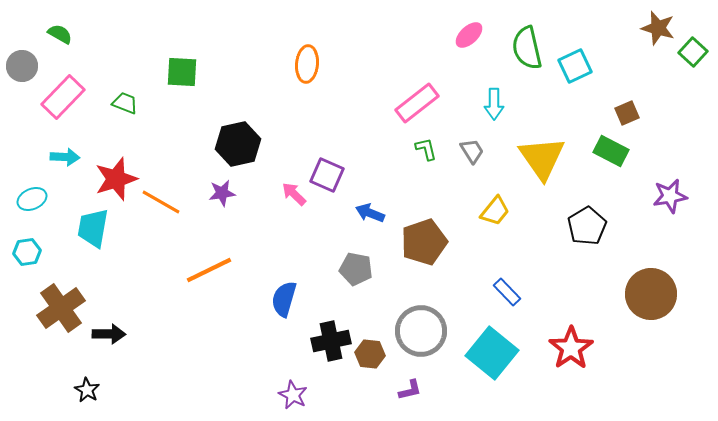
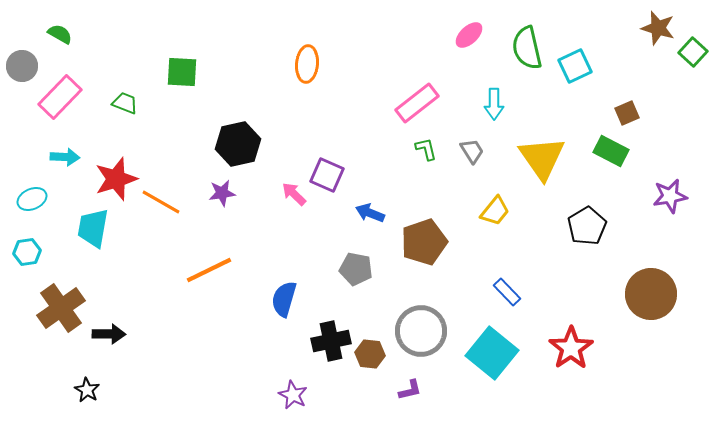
pink rectangle at (63, 97): moved 3 px left
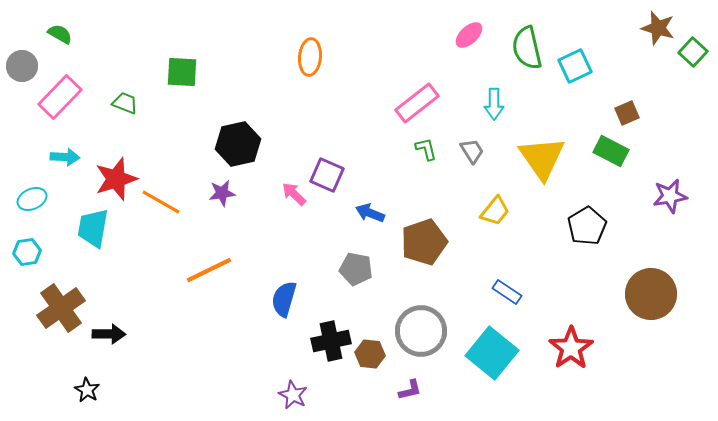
orange ellipse at (307, 64): moved 3 px right, 7 px up
blue rectangle at (507, 292): rotated 12 degrees counterclockwise
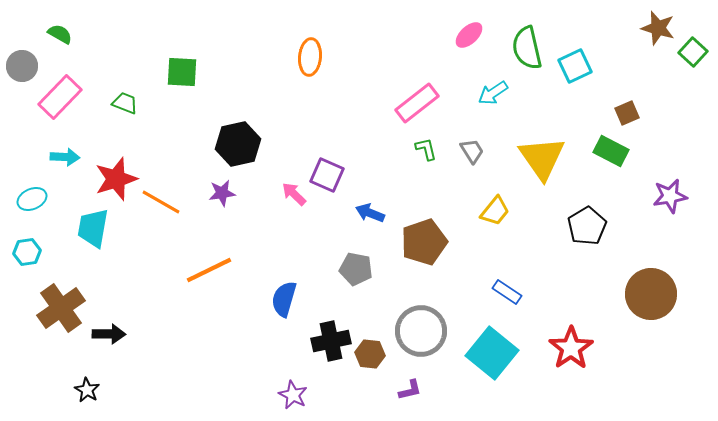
cyan arrow at (494, 104): moved 1 px left, 11 px up; rotated 56 degrees clockwise
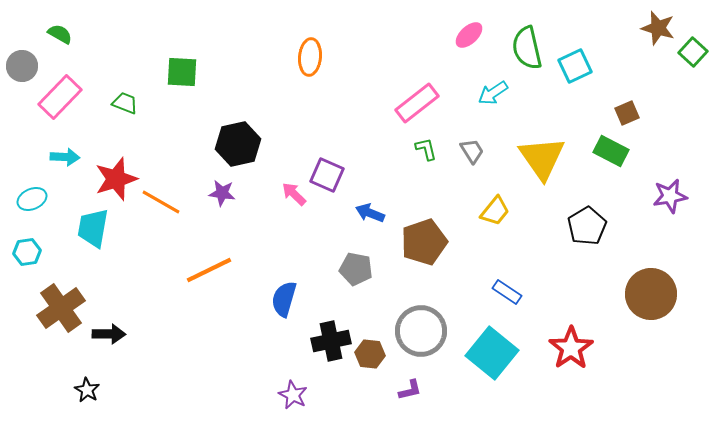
purple star at (222, 193): rotated 16 degrees clockwise
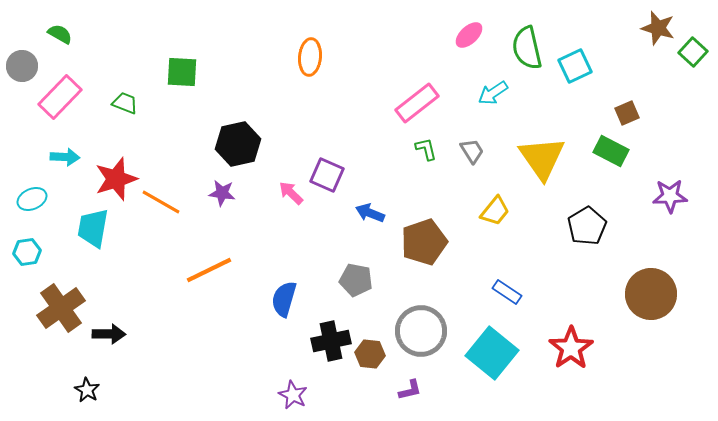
pink arrow at (294, 194): moved 3 px left, 1 px up
purple star at (670, 196): rotated 8 degrees clockwise
gray pentagon at (356, 269): moved 11 px down
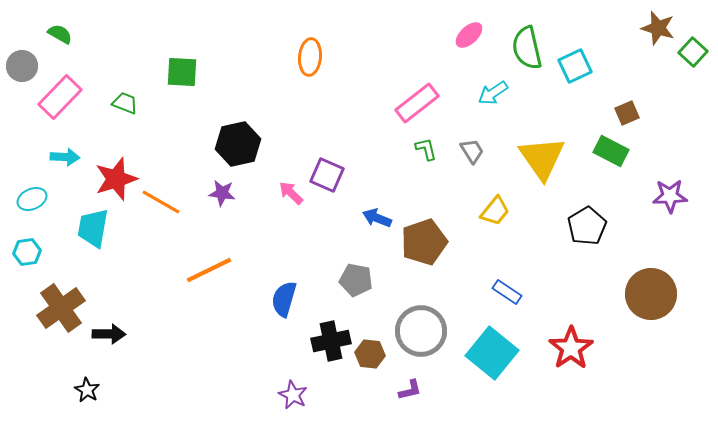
blue arrow at (370, 213): moved 7 px right, 5 px down
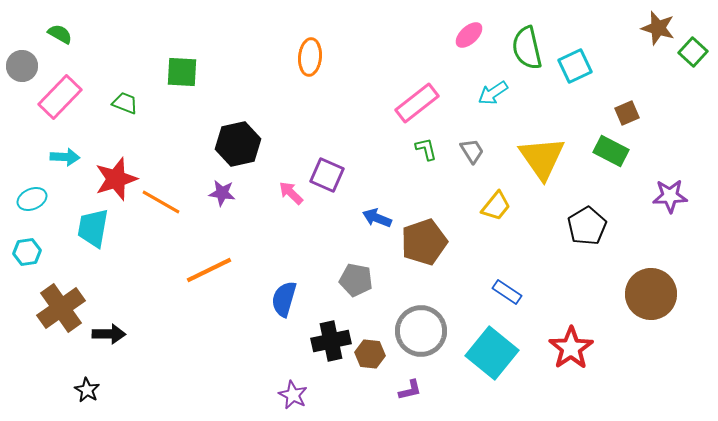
yellow trapezoid at (495, 211): moved 1 px right, 5 px up
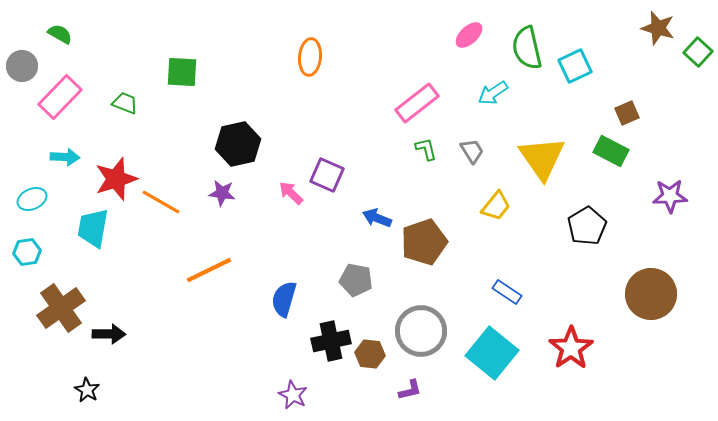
green square at (693, 52): moved 5 px right
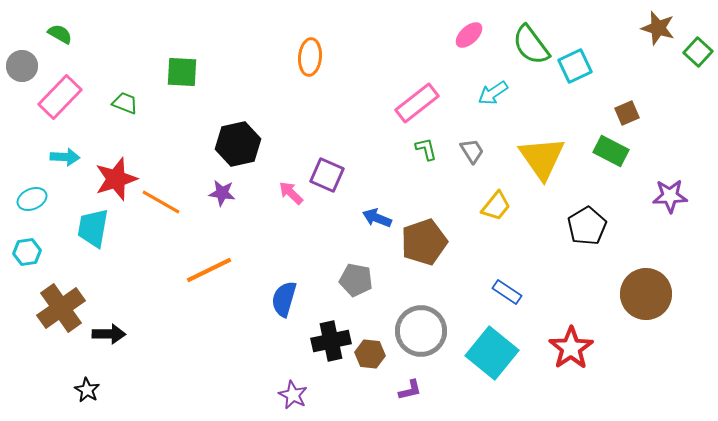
green semicircle at (527, 48): moved 4 px right, 3 px up; rotated 24 degrees counterclockwise
brown circle at (651, 294): moved 5 px left
